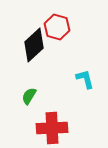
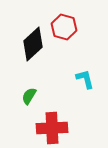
red hexagon: moved 7 px right
black diamond: moved 1 px left, 1 px up
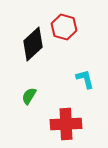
red cross: moved 14 px right, 4 px up
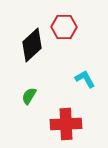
red hexagon: rotated 15 degrees counterclockwise
black diamond: moved 1 px left, 1 px down
cyan L-shape: rotated 15 degrees counterclockwise
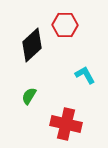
red hexagon: moved 1 px right, 2 px up
cyan L-shape: moved 4 px up
red cross: rotated 16 degrees clockwise
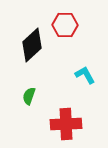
green semicircle: rotated 12 degrees counterclockwise
red cross: rotated 16 degrees counterclockwise
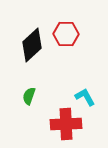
red hexagon: moved 1 px right, 9 px down
cyan L-shape: moved 22 px down
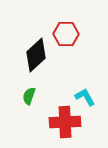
black diamond: moved 4 px right, 10 px down
red cross: moved 1 px left, 2 px up
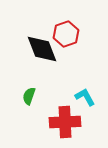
red hexagon: rotated 20 degrees counterclockwise
black diamond: moved 6 px right, 6 px up; rotated 68 degrees counterclockwise
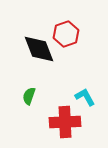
black diamond: moved 3 px left
